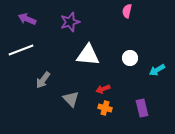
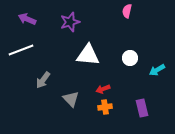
orange cross: moved 1 px up; rotated 24 degrees counterclockwise
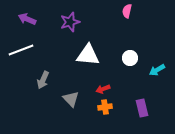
gray arrow: rotated 12 degrees counterclockwise
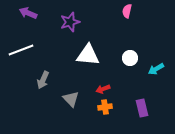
purple arrow: moved 1 px right, 6 px up
cyan arrow: moved 1 px left, 1 px up
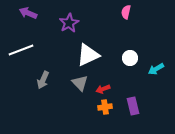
pink semicircle: moved 1 px left, 1 px down
purple star: moved 1 px left, 1 px down; rotated 12 degrees counterclockwise
white triangle: rotated 30 degrees counterclockwise
gray triangle: moved 9 px right, 16 px up
purple rectangle: moved 9 px left, 2 px up
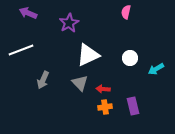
red arrow: rotated 24 degrees clockwise
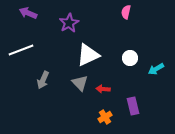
orange cross: moved 10 px down; rotated 24 degrees counterclockwise
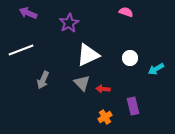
pink semicircle: rotated 96 degrees clockwise
gray triangle: moved 2 px right
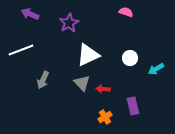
purple arrow: moved 2 px right, 1 px down
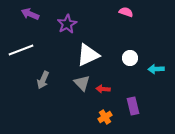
purple star: moved 2 px left, 1 px down
cyan arrow: rotated 28 degrees clockwise
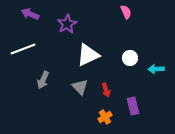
pink semicircle: rotated 48 degrees clockwise
white line: moved 2 px right, 1 px up
gray triangle: moved 2 px left, 4 px down
red arrow: moved 3 px right, 1 px down; rotated 112 degrees counterclockwise
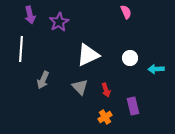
purple arrow: moved 1 px down; rotated 126 degrees counterclockwise
purple star: moved 8 px left, 2 px up
white line: moved 2 px left; rotated 65 degrees counterclockwise
